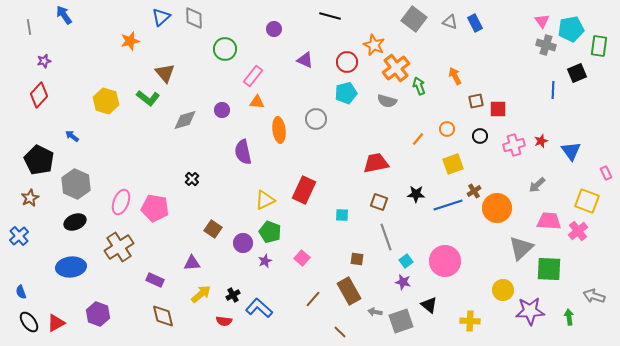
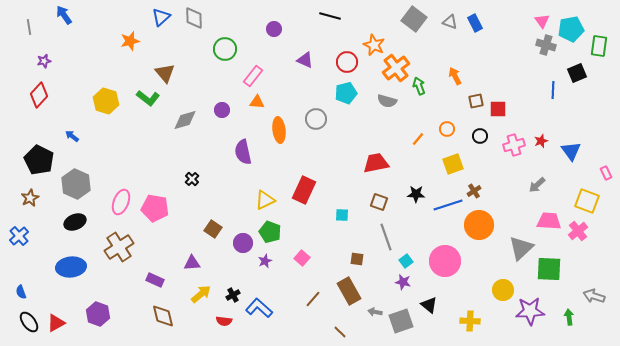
orange circle at (497, 208): moved 18 px left, 17 px down
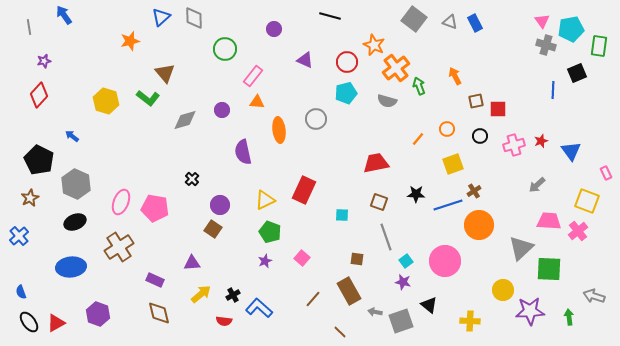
purple circle at (243, 243): moved 23 px left, 38 px up
brown diamond at (163, 316): moved 4 px left, 3 px up
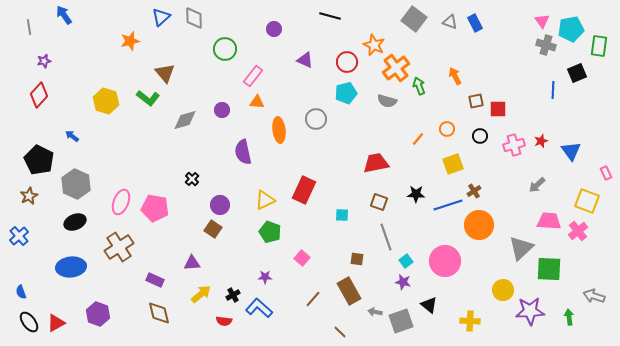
brown star at (30, 198): moved 1 px left, 2 px up
purple star at (265, 261): moved 16 px down; rotated 24 degrees clockwise
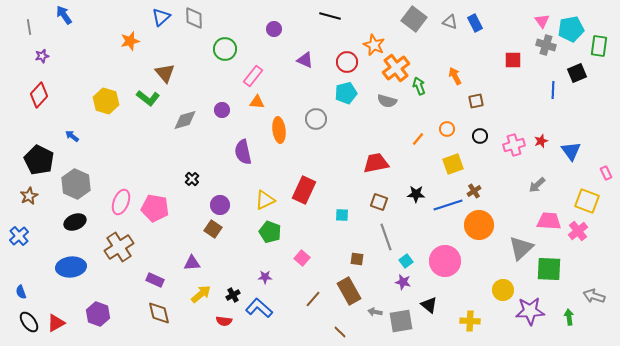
purple star at (44, 61): moved 2 px left, 5 px up
red square at (498, 109): moved 15 px right, 49 px up
gray square at (401, 321): rotated 10 degrees clockwise
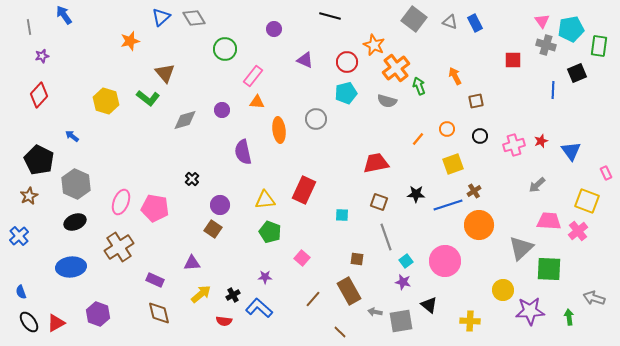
gray diamond at (194, 18): rotated 30 degrees counterclockwise
yellow triangle at (265, 200): rotated 20 degrees clockwise
gray arrow at (594, 296): moved 2 px down
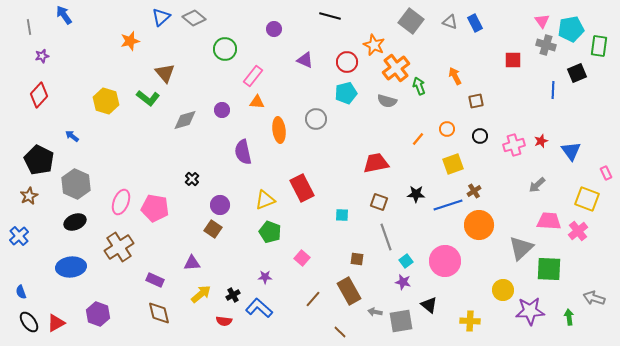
gray diamond at (194, 18): rotated 20 degrees counterclockwise
gray square at (414, 19): moved 3 px left, 2 px down
red rectangle at (304, 190): moved 2 px left, 2 px up; rotated 52 degrees counterclockwise
yellow triangle at (265, 200): rotated 15 degrees counterclockwise
yellow square at (587, 201): moved 2 px up
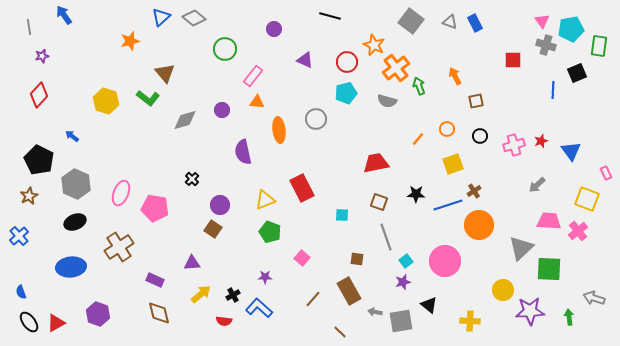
pink ellipse at (121, 202): moved 9 px up
purple star at (403, 282): rotated 28 degrees counterclockwise
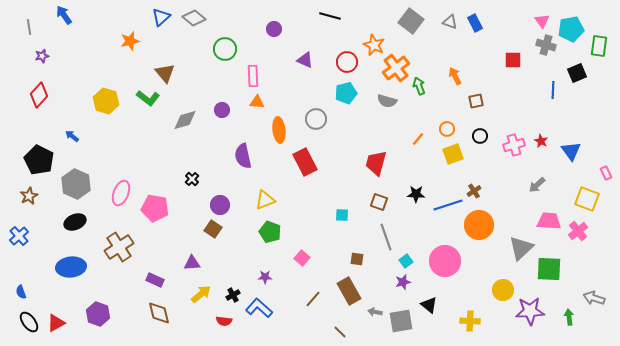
pink rectangle at (253, 76): rotated 40 degrees counterclockwise
red star at (541, 141): rotated 24 degrees counterclockwise
purple semicircle at (243, 152): moved 4 px down
red trapezoid at (376, 163): rotated 64 degrees counterclockwise
yellow square at (453, 164): moved 10 px up
red rectangle at (302, 188): moved 3 px right, 26 px up
